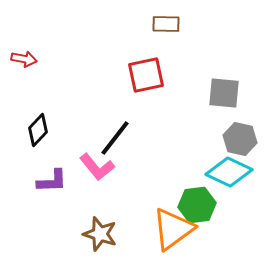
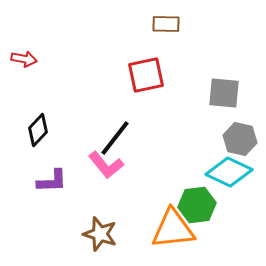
pink L-shape: moved 9 px right, 2 px up
orange triangle: rotated 30 degrees clockwise
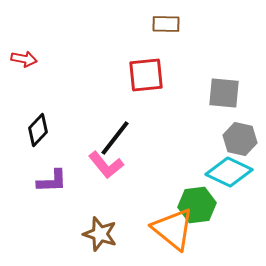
red square: rotated 6 degrees clockwise
orange triangle: rotated 45 degrees clockwise
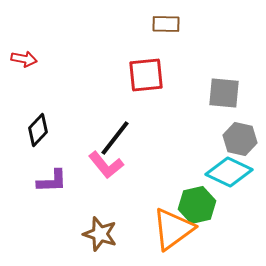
green hexagon: rotated 6 degrees counterclockwise
orange triangle: rotated 45 degrees clockwise
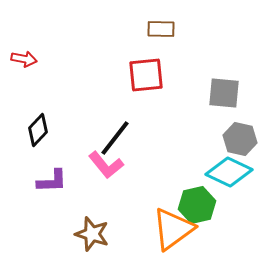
brown rectangle: moved 5 px left, 5 px down
brown star: moved 8 px left
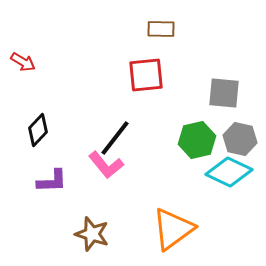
red arrow: moved 1 px left, 3 px down; rotated 20 degrees clockwise
green hexagon: moved 65 px up
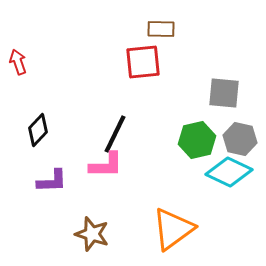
red arrow: moved 5 px left; rotated 140 degrees counterclockwise
red square: moved 3 px left, 13 px up
black line: moved 4 px up; rotated 12 degrees counterclockwise
pink L-shape: rotated 51 degrees counterclockwise
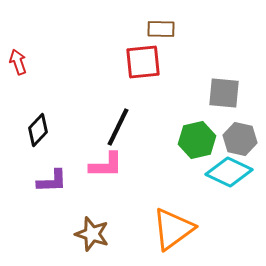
black line: moved 3 px right, 7 px up
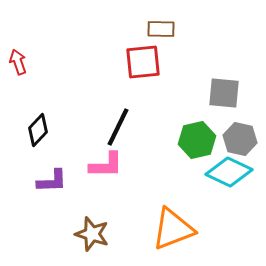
orange triangle: rotated 15 degrees clockwise
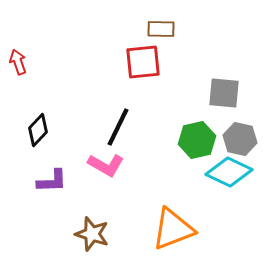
pink L-shape: rotated 30 degrees clockwise
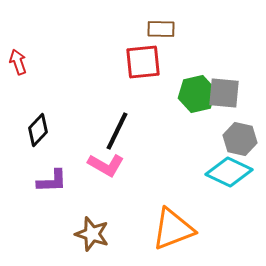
black line: moved 1 px left, 4 px down
green hexagon: moved 46 px up
